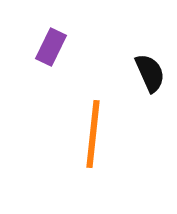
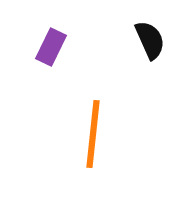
black semicircle: moved 33 px up
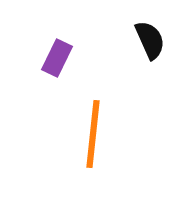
purple rectangle: moved 6 px right, 11 px down
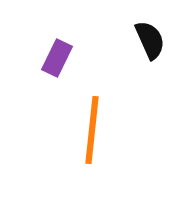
orange line: moved 1 px left, 4 px up
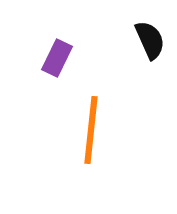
orange line: moved 1 px left
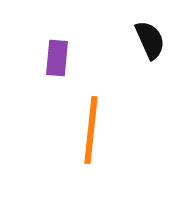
purple rectangle: rotated 21 degrees counterclockwise
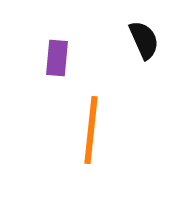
black semicircle: moved 6 px left
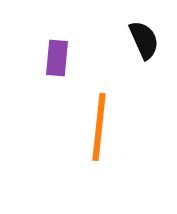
orange line: moved 8 px right, 3 px up
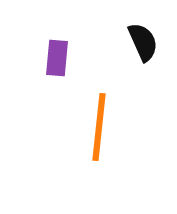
black semicircle: moved 1 px left, 2 px down
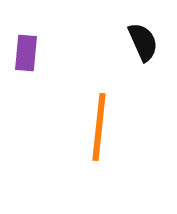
purple rectangle: moved 31 px left, 5 px up
